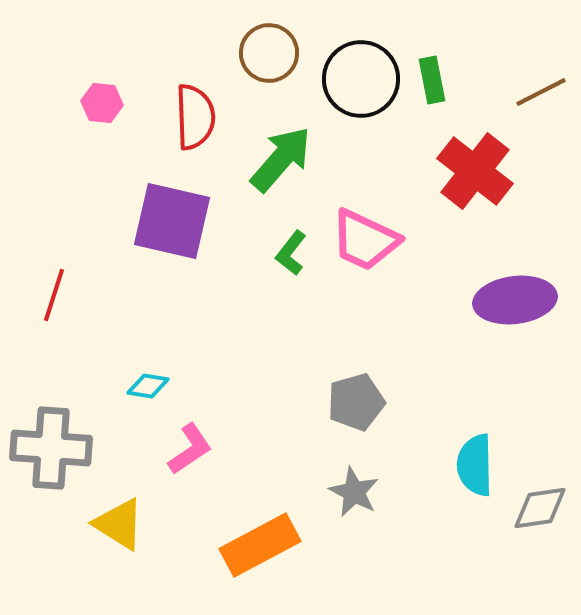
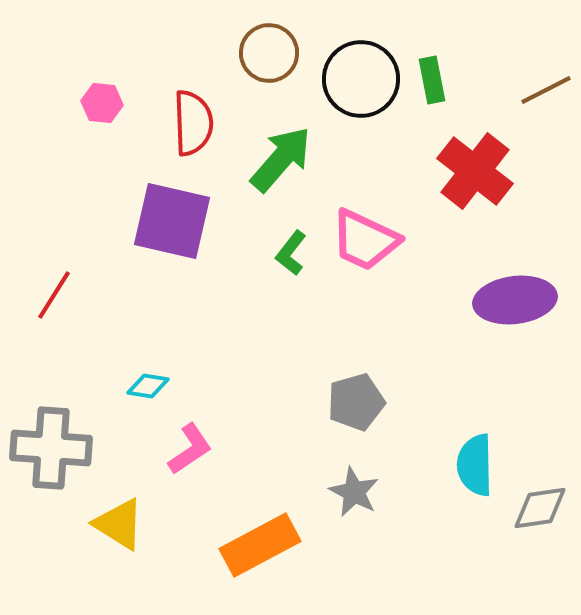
brown line: moved 5 px right, 2 px up
red semicircle: moved 2 px left, 6 px down
red line: rotated 14 degrees clockwise
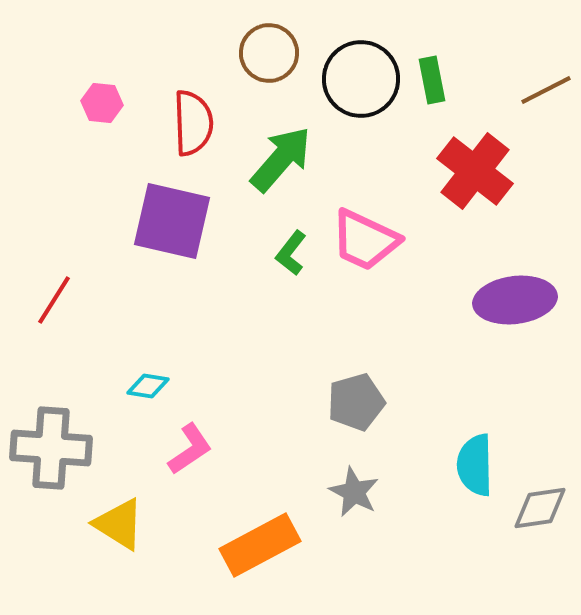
red line: moved 5 px down
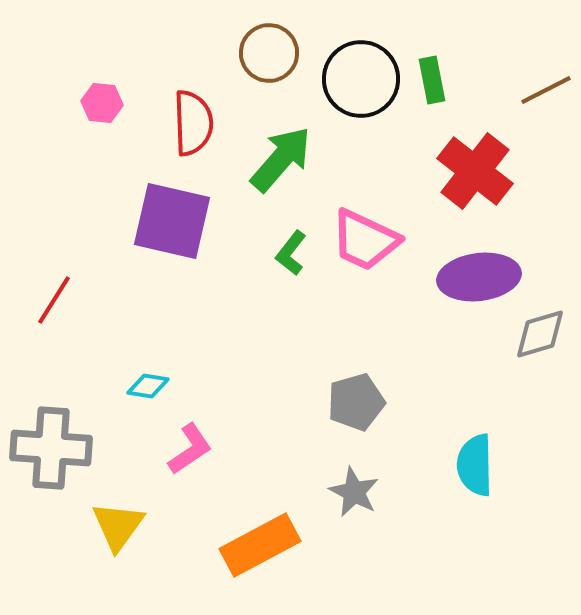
purple ellipse: moved 36 px left, 23 px up
gray diamond: moved 174 px up; rotated 8 degrees counterclockwise
yellow triangle: moved 1 px left, 2 px down; rotated 34 degrees clockwise
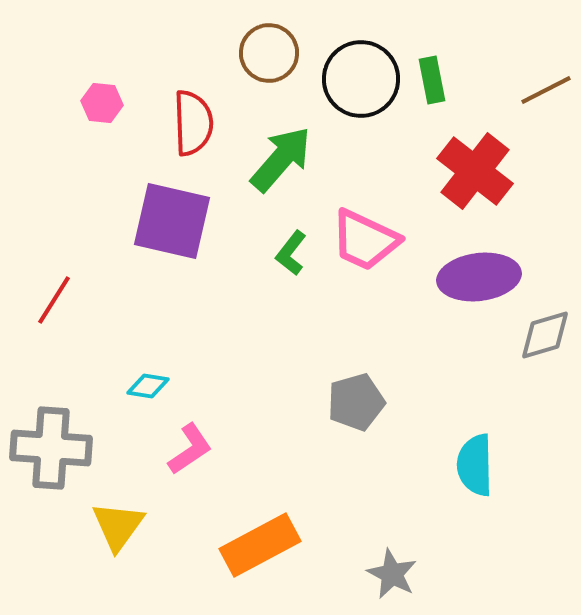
gray diamond: moved 5 px right, 1 px down
gray star: moved 38 px right, 82 px down
